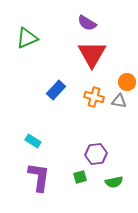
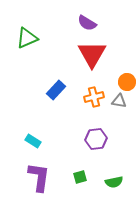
orange cross: rotated 30 degrees counterclockwise
purple hexagon: moved 15 px up
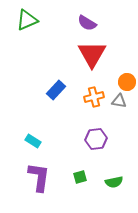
green triangle: moved 18 px up
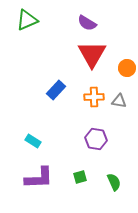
orange circle: moved 14 px up
orange cross: rotated 12 degrees clockwise
purple hexagon: rotated 15 degrees clockwise
purple L-shape: moved 1 px down; rotated 80 degrees clockwise
green semicircle: rotated 102 degrees counterclockwise
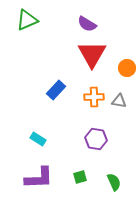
purple semicircle: moved 1 px down
cyan rectangle: moved 5 px right, 2 px up
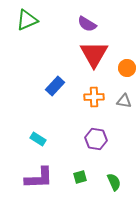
red triangle: moved 2 px right
blue rectangle: moved 1 px left, 4 px up
gray triangle: moved 5 px right
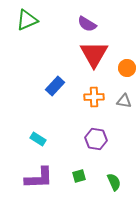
green square: moved 1 px left, 1 px up
